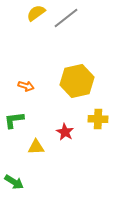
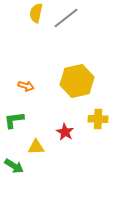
yellow semicircle: rotated 42 degrees counterclockwise
green arrow: moved 16 px up
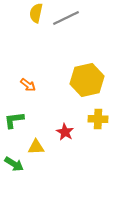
gray line: rotated 12 degrees clockwise
yellow hexagon: moved 10 px right, 1 px up
orange arrow: moved 2 px right, 1 px up; rotated 21 degrees clockwise
green arrow: moved 2 px up
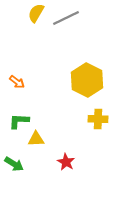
yellow semicircle: rotated 18 degrees clockwise
yellow hexagon: rotated 20 degrees counterclockwise
orange arrow: moved 11 px left, 3 px up
green L-shape: moved 5 px right, 1 px down; rotated 10 degrees clockwise
red star: moved 1 px right, 30 px down
yellow triangle: moved 8 px up
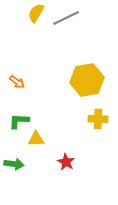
yellow hexagon: rotated 24 degrees clockwise
green arrow: rotated 24 degrees counterclockwise
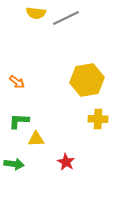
yellow semicircle: rotated 114 degrees counterclockwise
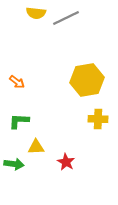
yellow triangle: moved 8 px down
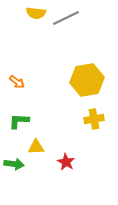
yellow cross: moved 4 px left; rotated 12 degrees counterclockwise
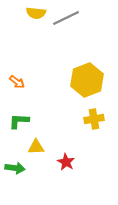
yellow hexagon: rotated 12 degrees counterclockwise
green arrow: moved 1 px right, 4 px down
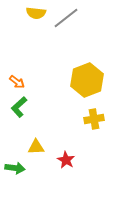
gray line: rotated 12 degrees counterclockwise
green L-shape: moved 14 px up; rotated 45 degrees counterclockwise
red star: moved 2 px up
